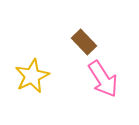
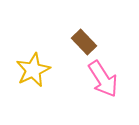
yellow star: moved 1 px right, 6 px up
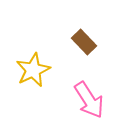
pink arrow: moved 14 px left, 21 px down
